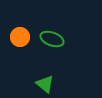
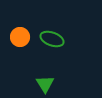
green triangle: rotated 18 degrees clockwise
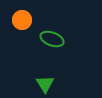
orange circle: moved 2 px right, 17 px up
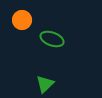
green triangle: rotated 18 degrees clockwise
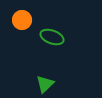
green ellipse: moved 2 px up
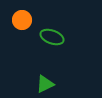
green triangle: rotated 18 degrees clockwise
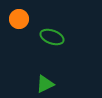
orange circle: moved 3 px left, 1 px up
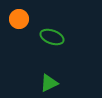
green triangle: moved 4 px right, 1 px up
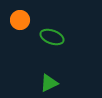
orange circle: moved 1 px right, 1 px down
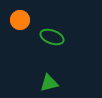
green triangle: rotated 12 degrees clockwise
